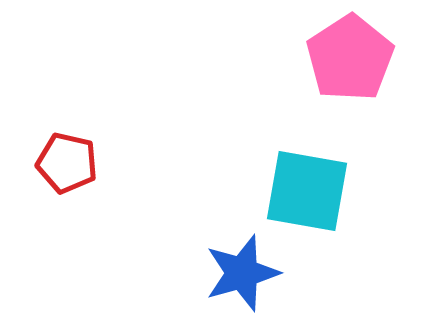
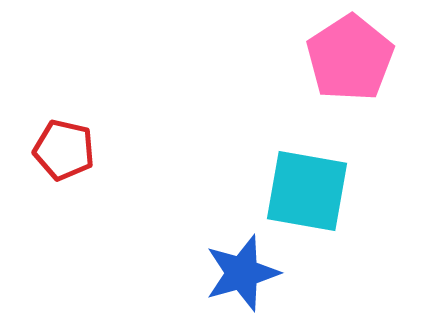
red pentagon: moved 3 px left, 13 px up
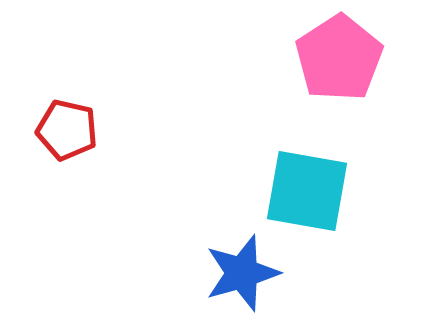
pink pentagon: moved 11 px left
red pentagon: moved 3 px right, 20 px up
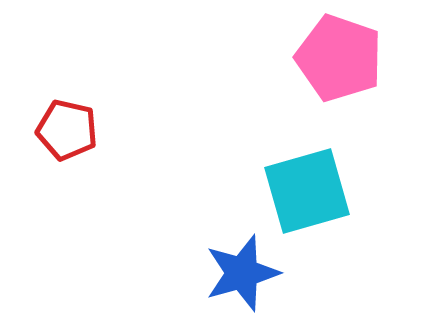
pink pentagon: rotated 20 degrees counterclockwise
cyan square: rotated 26 degrees counterclockwise
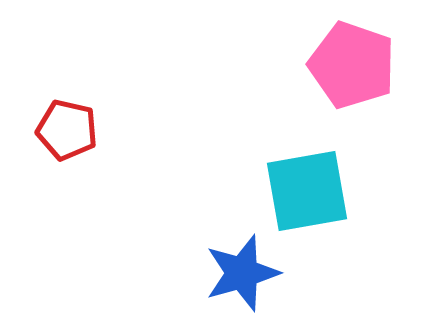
pink pentagon: moved 13 px right, 7 px down
cyan square: rotated 6 degrees clockwise
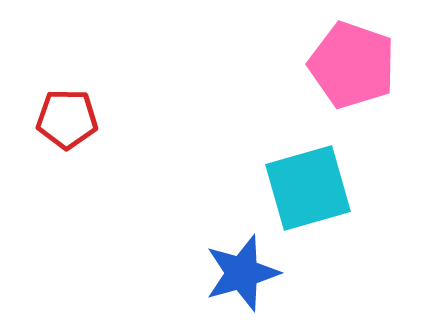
red pentagon: moved 11 px up; rotated 12 degrees counterclockwise
cyan square: moved 1 px right, 3 px up; rotated 6 degrees counterclockwise
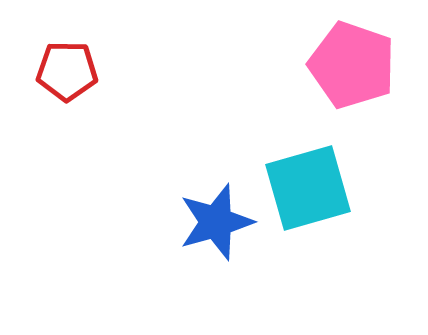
red pentagon: moved 48 px up
blue star: moved 26 px left, 51 px up
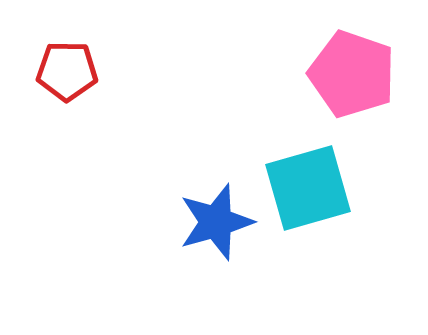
pink pentagon: moved 9 px down
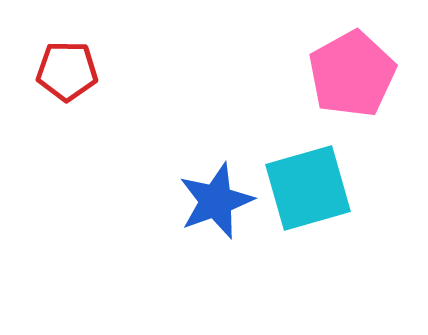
pink pentagon: rotated 24 degrees clockwise
blue star: moved 21 px up; rotated 4 degrees counterclockwise
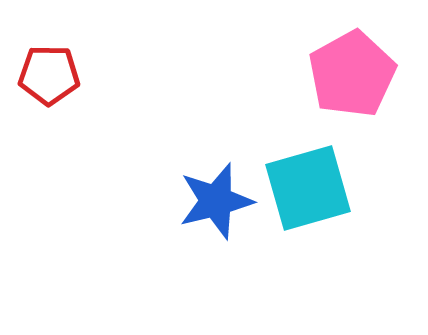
red pentagon: moved 18 px left, 4 px down
blue star: rotated 6 degrees clockwise
